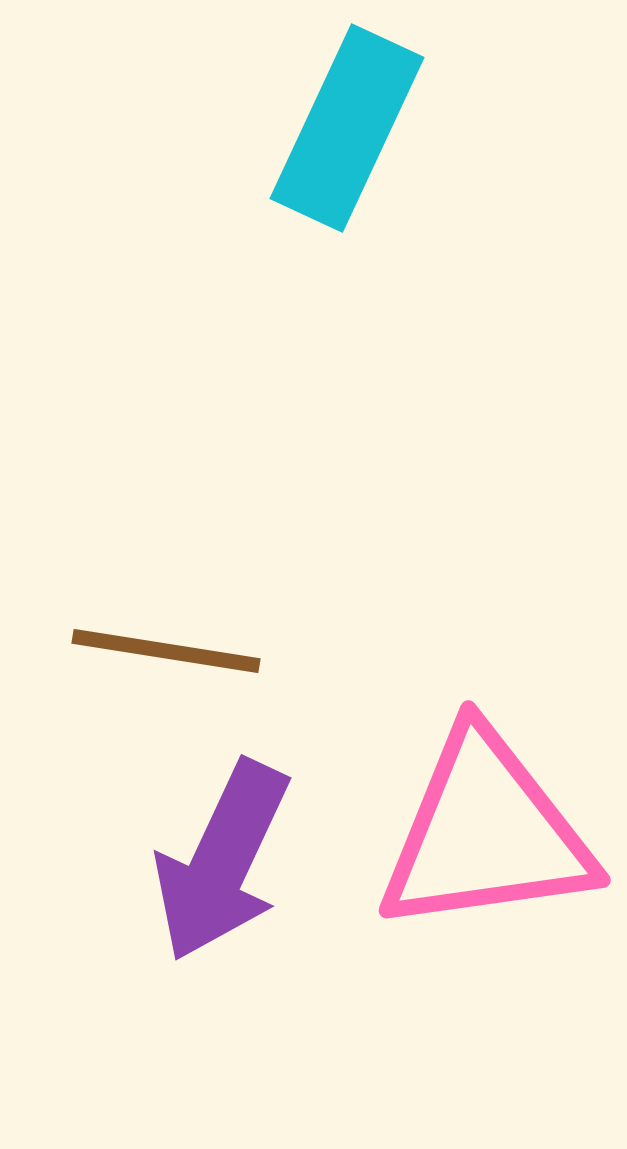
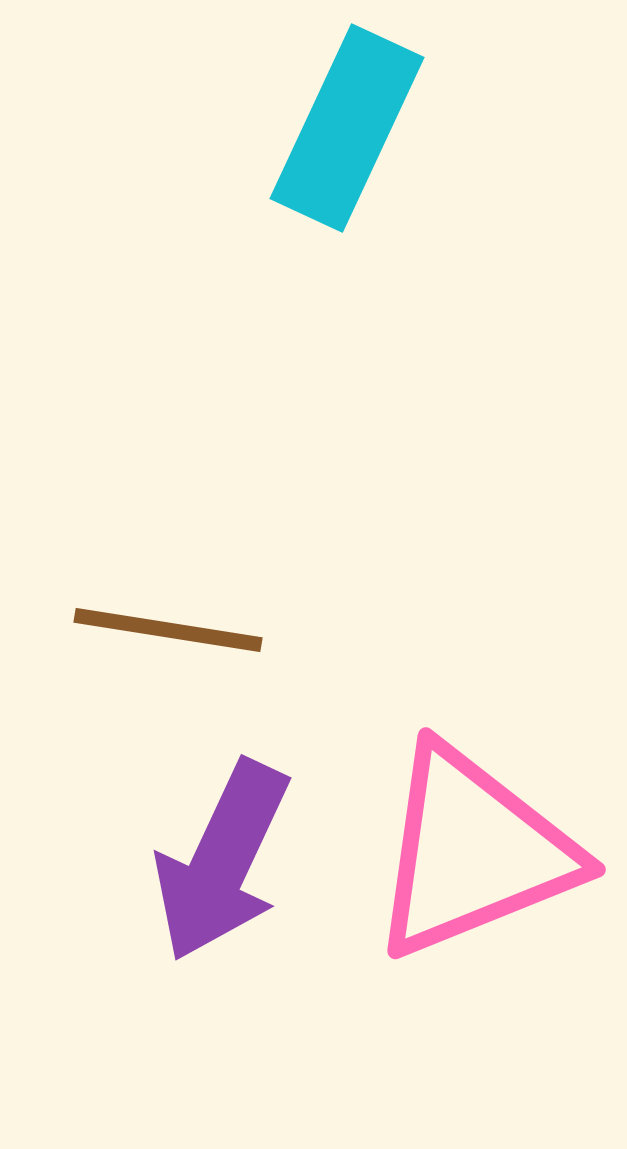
brown line: moved 2 px right, 21 px up
pink triangle: moved 13 px left, 19 px down; rotated 14 degrees counterclockwise
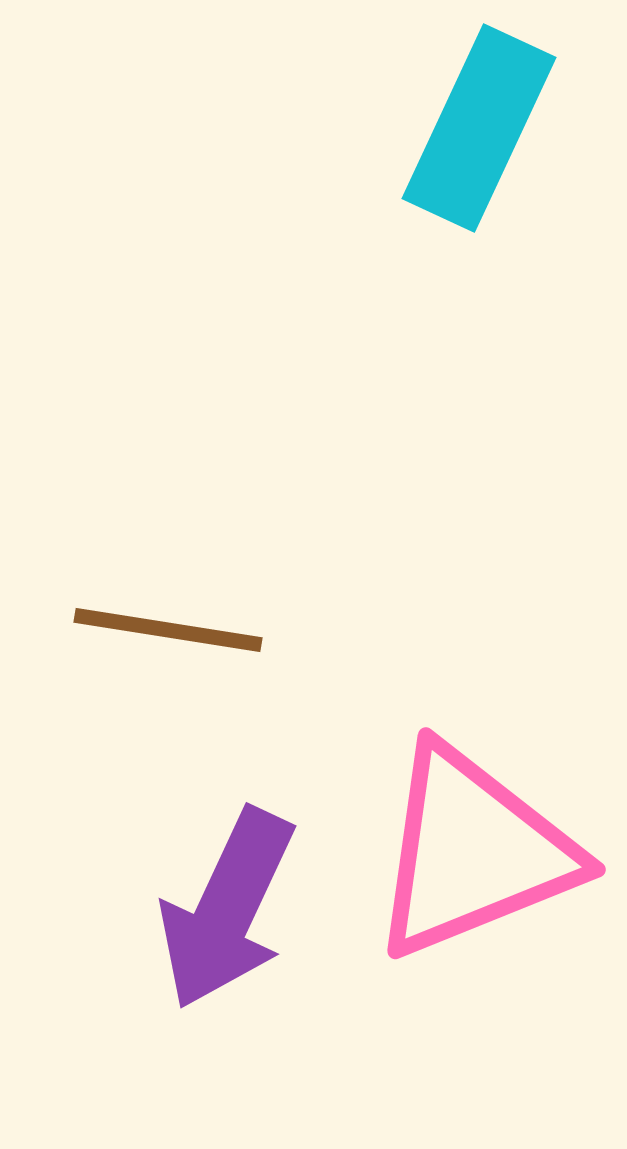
cyan rectangle: moved 132 px right
purple arrow: moved 5 px right, 48 px down
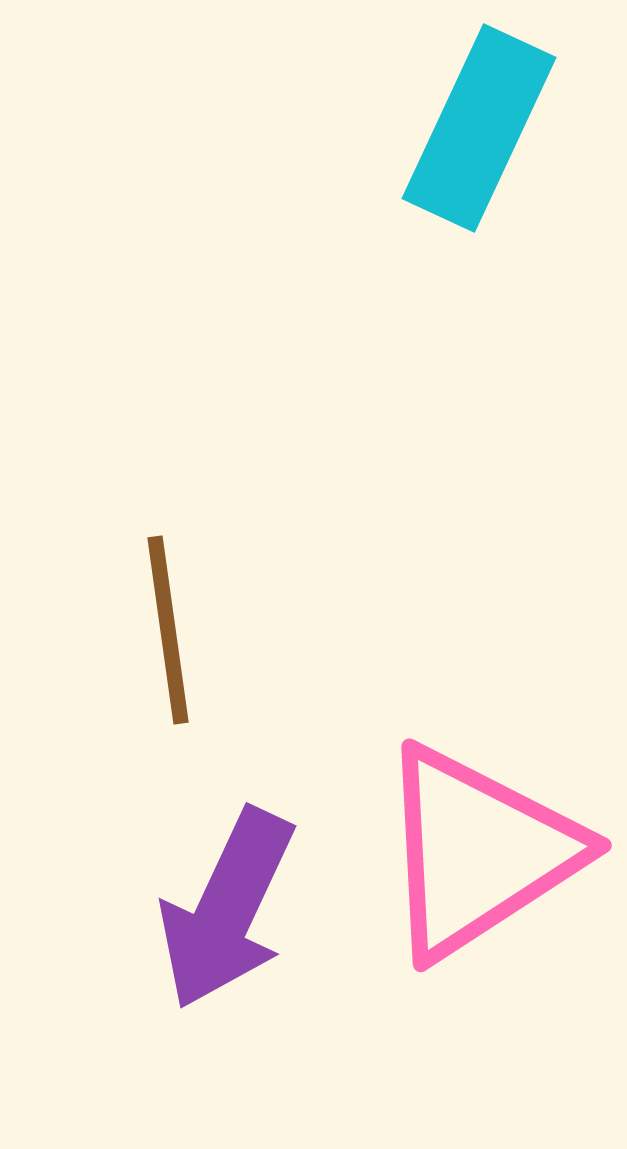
brown line: rotated 73 degrees clockwise
pink triangle: moved 5 px right; rotated 11 degrees counterclockwise
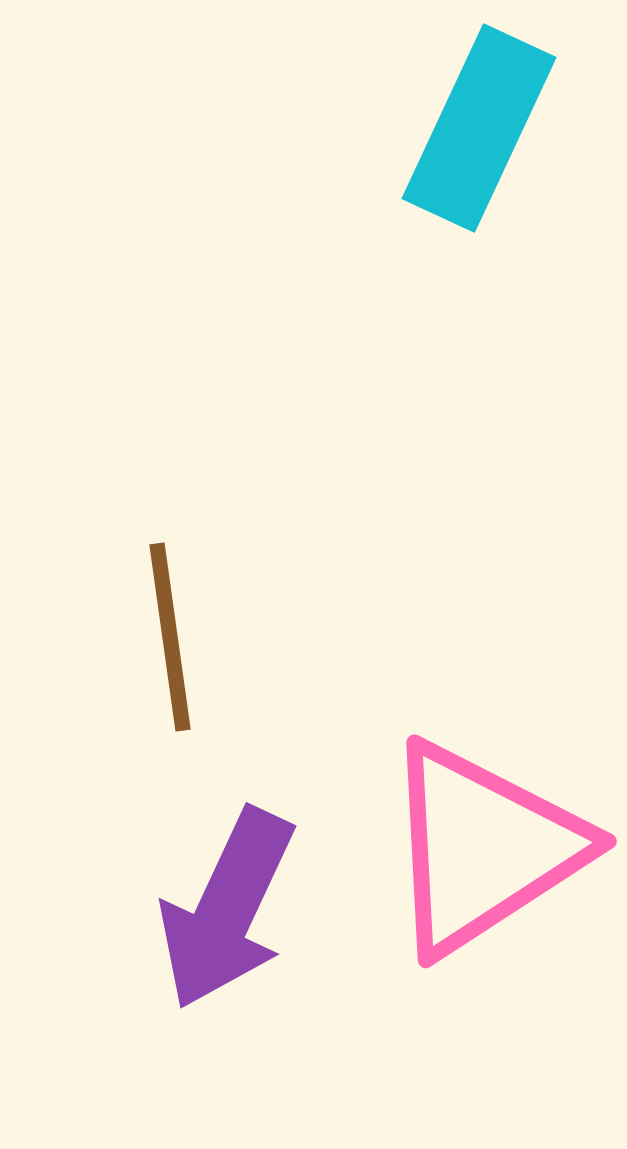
brown line: moved 2 px right, 7 px down
pink triangle: moved 5 px right, 4 px up
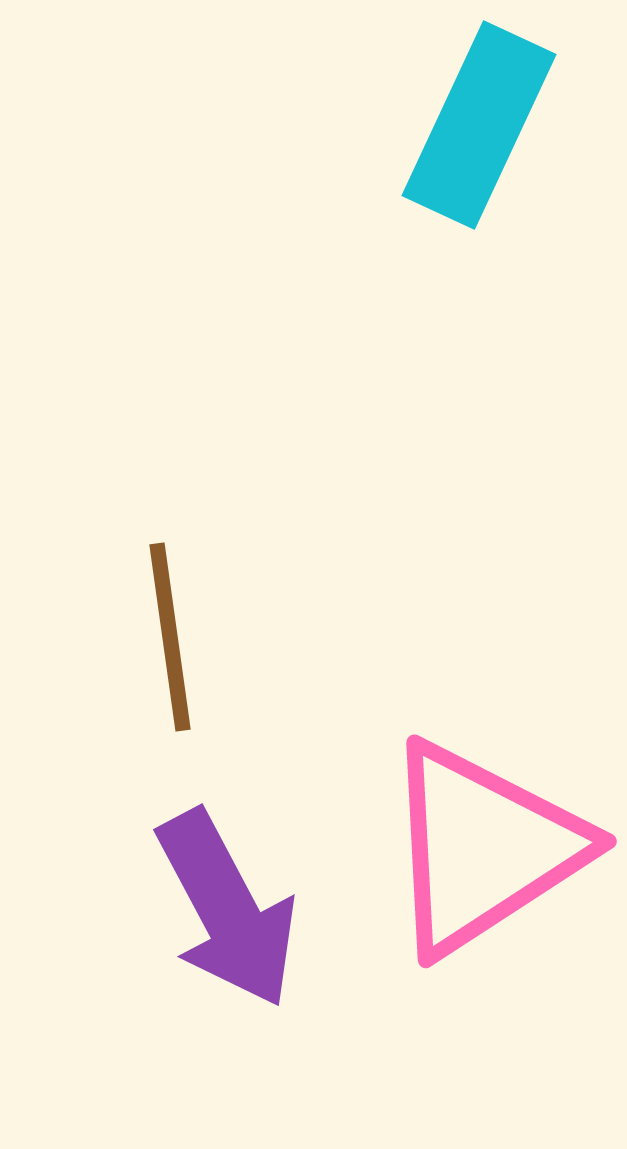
cyan rectangle: moved 3 px up
purple arrow: rotated 53 degrees counterclockwise
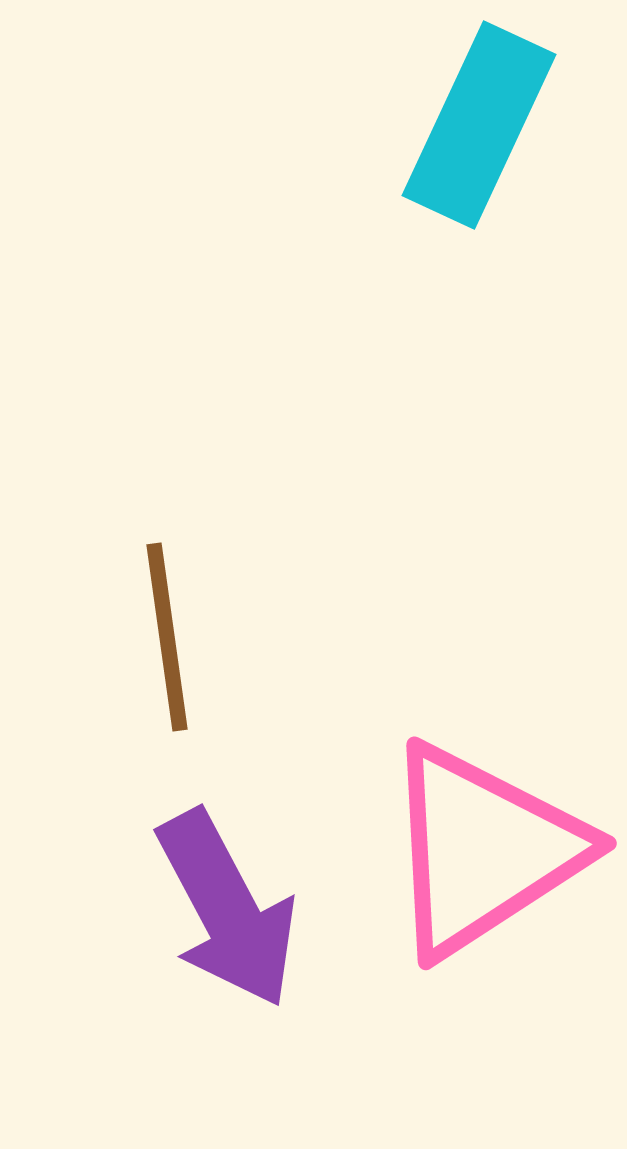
brown line: moved 3 px left
pink triangle: moved 2 px down
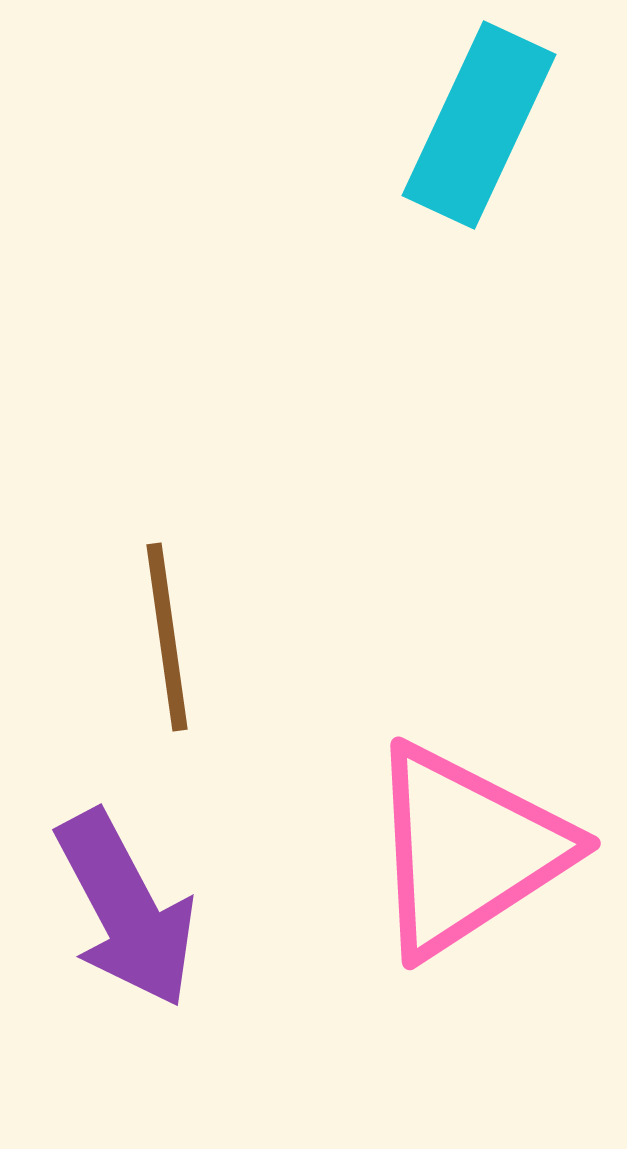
pink triangle: moved 16 px left
purple arrow: moved 101 px left
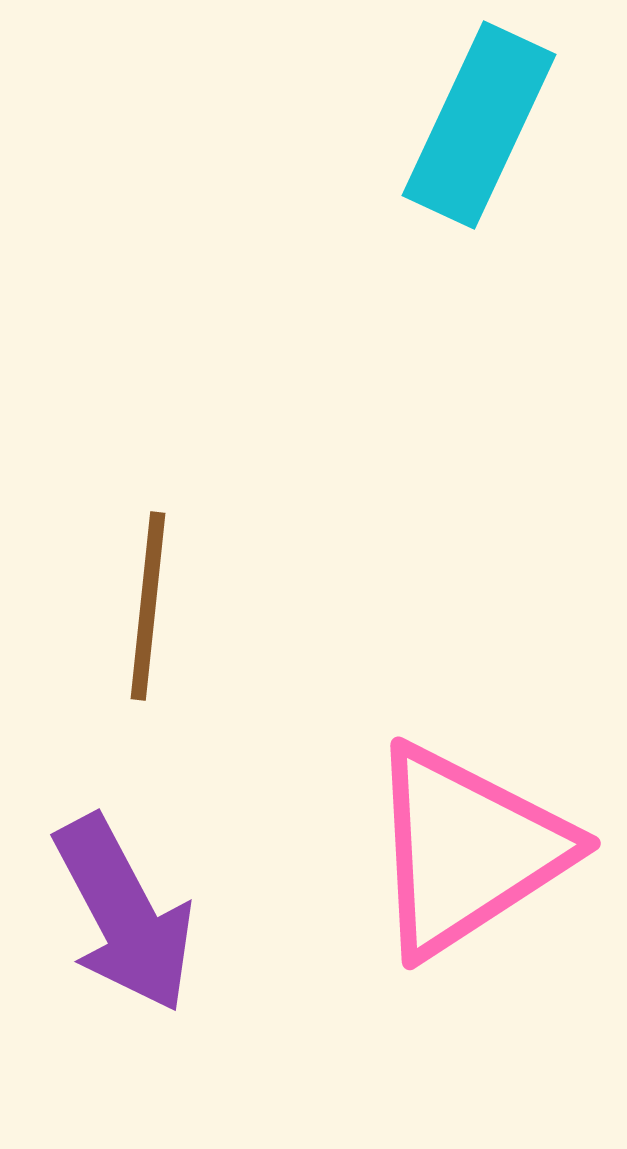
brown line: moved 19 px left, 31 px up; rotated 14 degrees clockwise
purple arrow: moved 2 px left, 5 px down
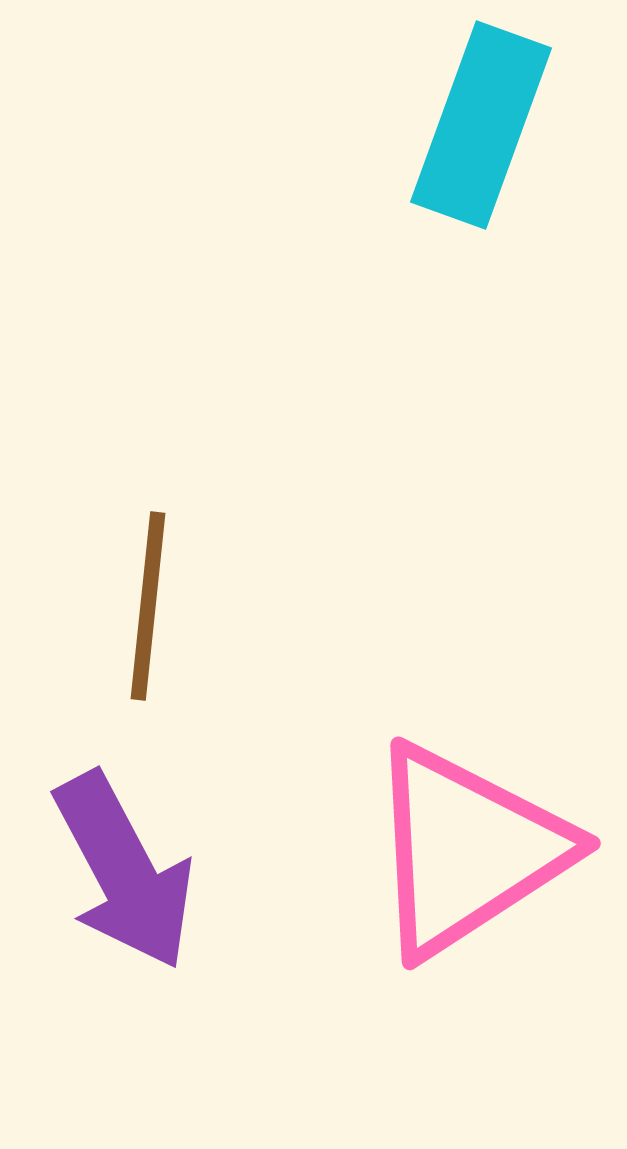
cyan rectangle: moved 2 px right; rotated 5 degrees counterclockwise
purple arrow: moved 43 px up
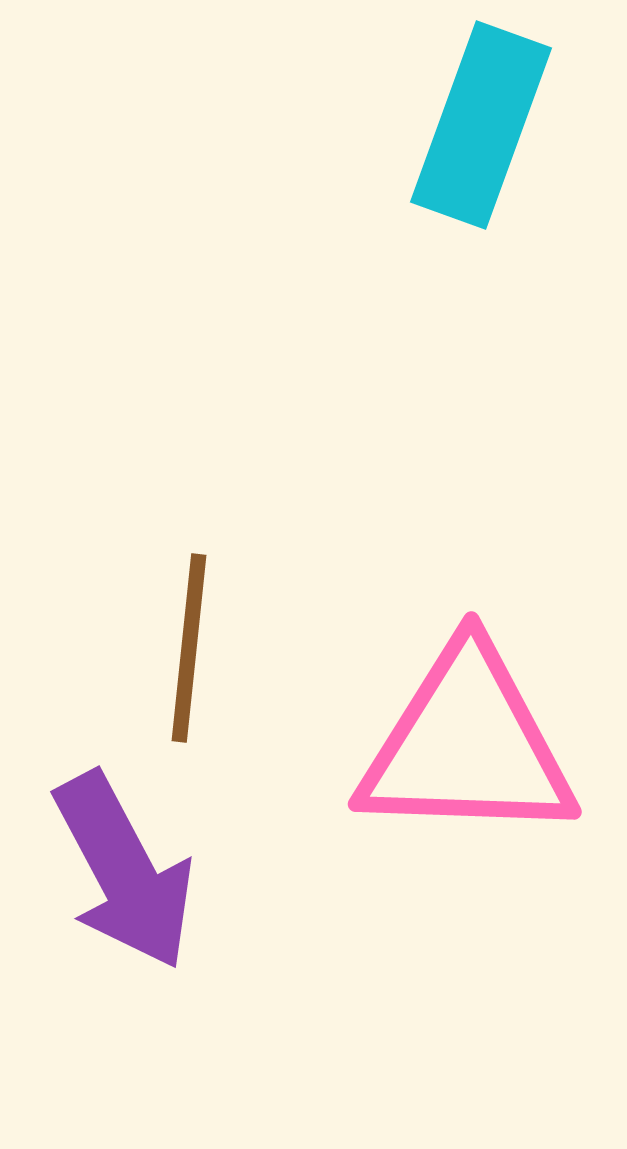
brown line: moved 41 px right, 42 px down
pink triangle: moved 105 px up; rotated 35 degrees clockwise
